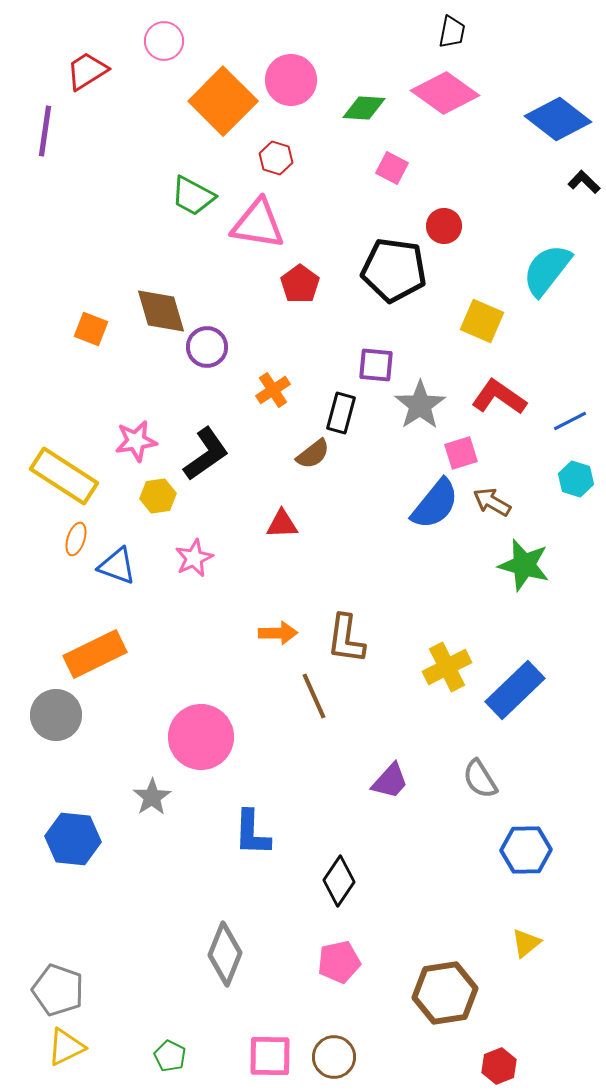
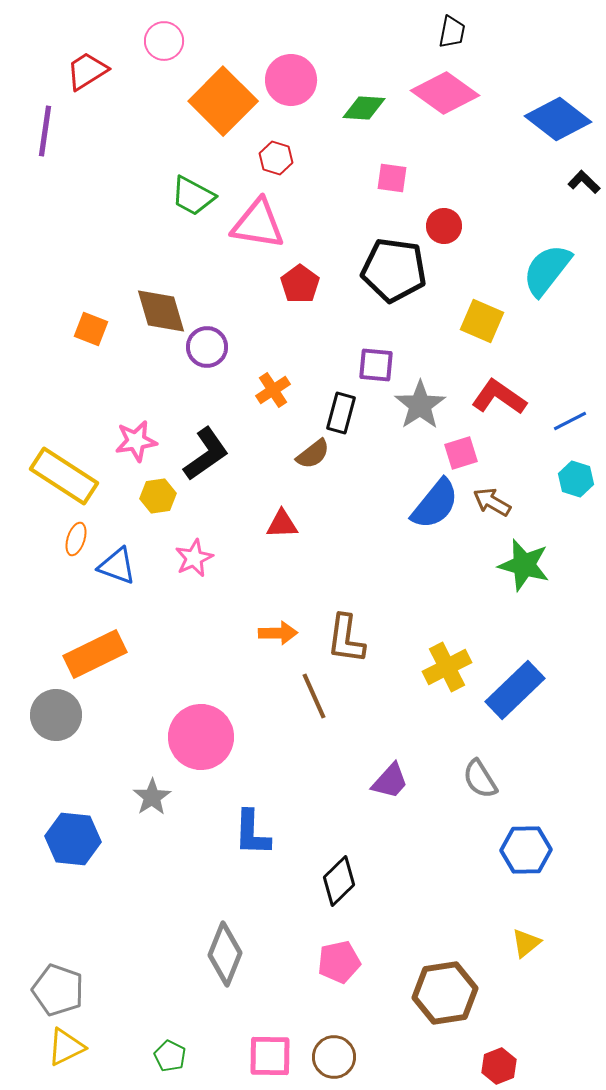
pink square at (392, 168): moved 10 px down; rotated 20 degrees counterclockwise
black diamond at (339, 881): rotated 12 degrees clockwise
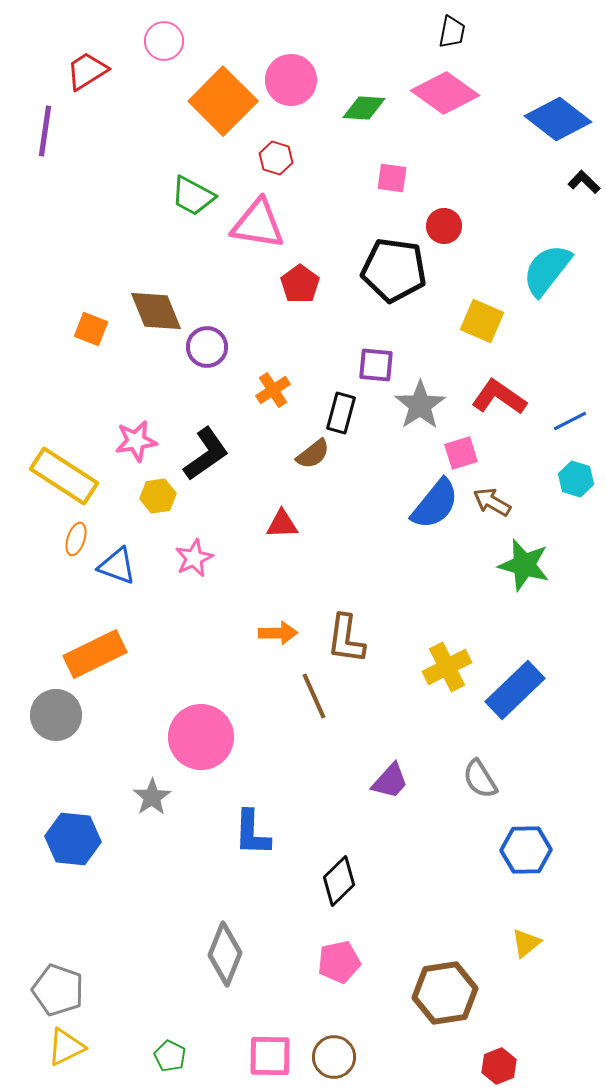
brown diamond at (161, 311): moved 5 px left; rotated 6 degrees counterclockwise
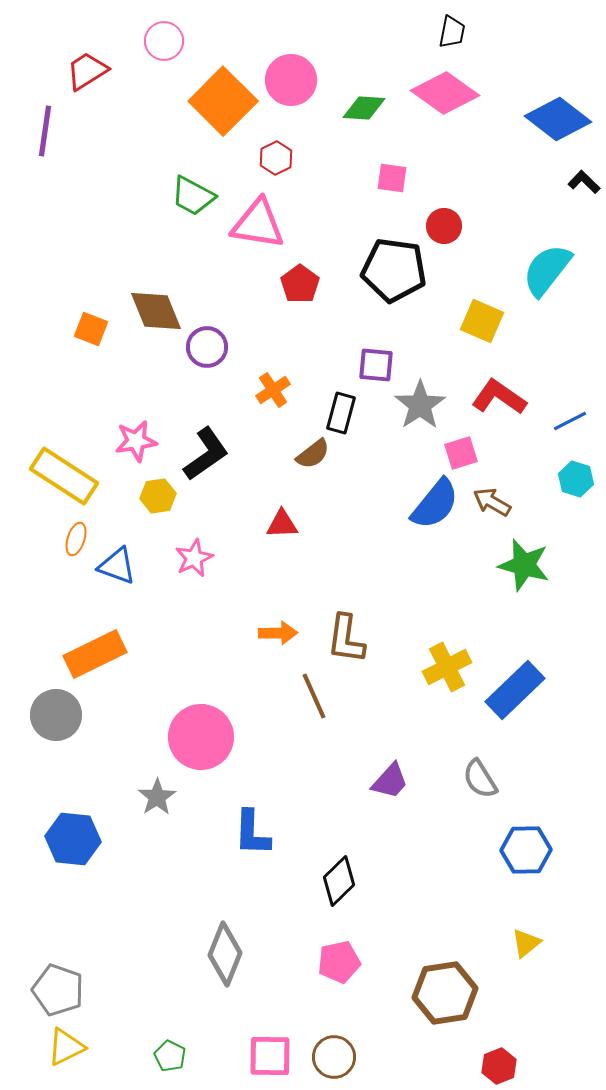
red hexagon at (276, 158): rotated 16 degrees clockwise
gray star at (152, 797): moved 5 px right
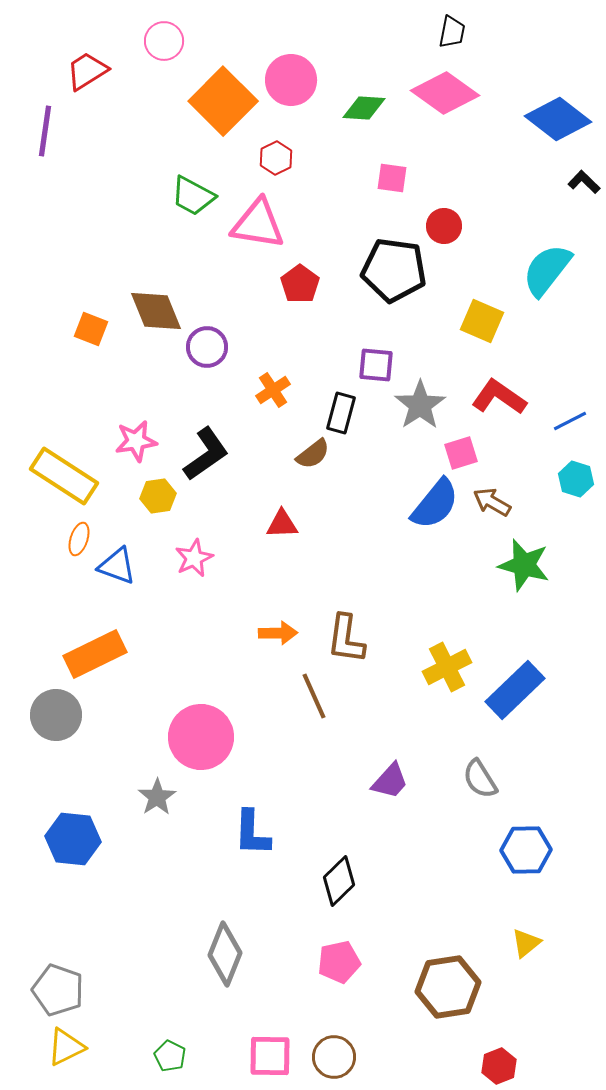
orange ellipse at (76, 539): moved 3 px right
brown hexagon at (445, 993): moved 3 px right, 6 px up
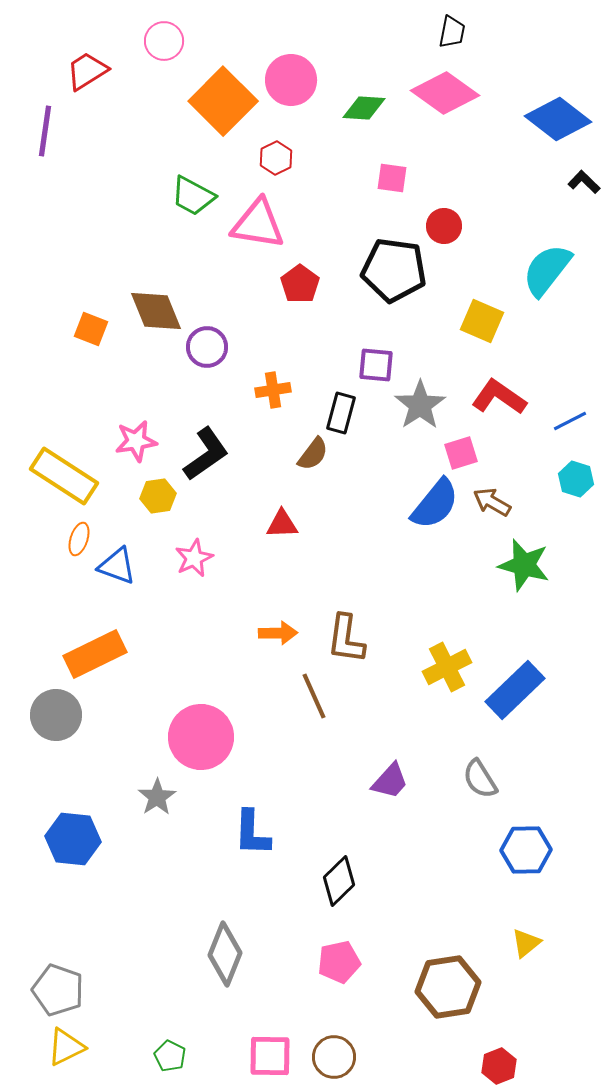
orange cross at (273, 390): rotated 24 degrees clockwise
brown semicircle at (313, 454): rotated 15 degrees counterclockwise
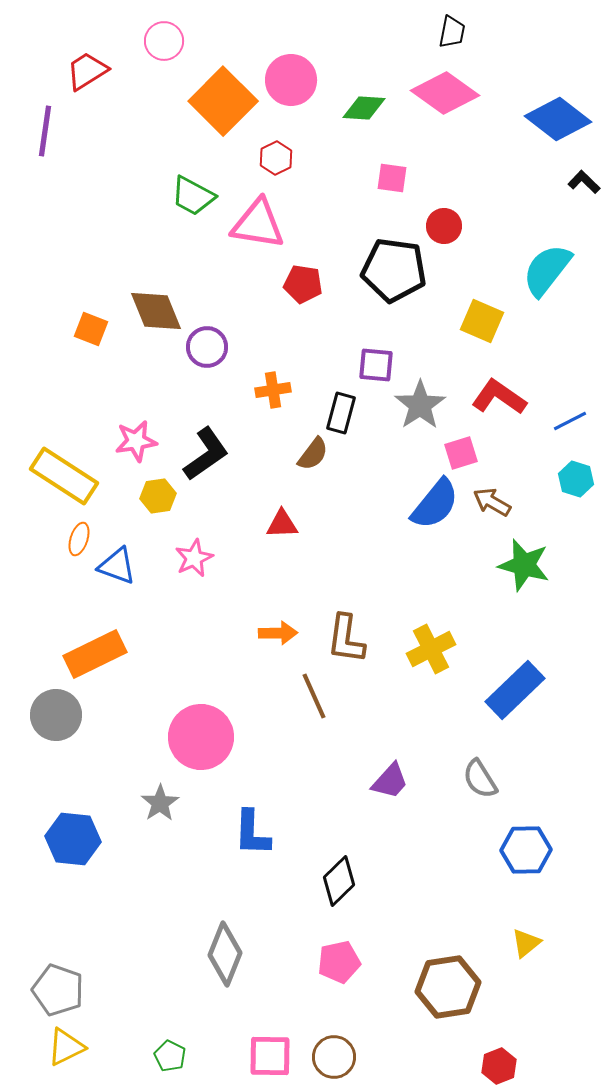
red pentagon at (300, 284): moved 3 px right; rotated 27 degrees counterclockwise
yellow cross at (447, 667): moved 16 px left, 18 px up
gray star at (157, 797): moved 3 px right, 6 px down
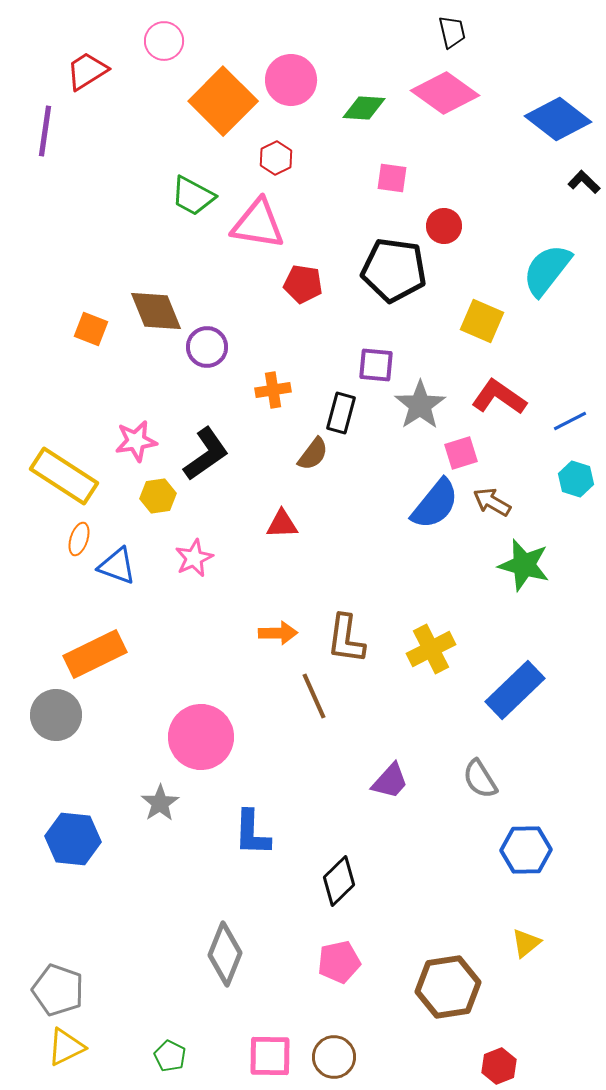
black trapezoid at (452, 32): rotated 24 degrees counterclockwise
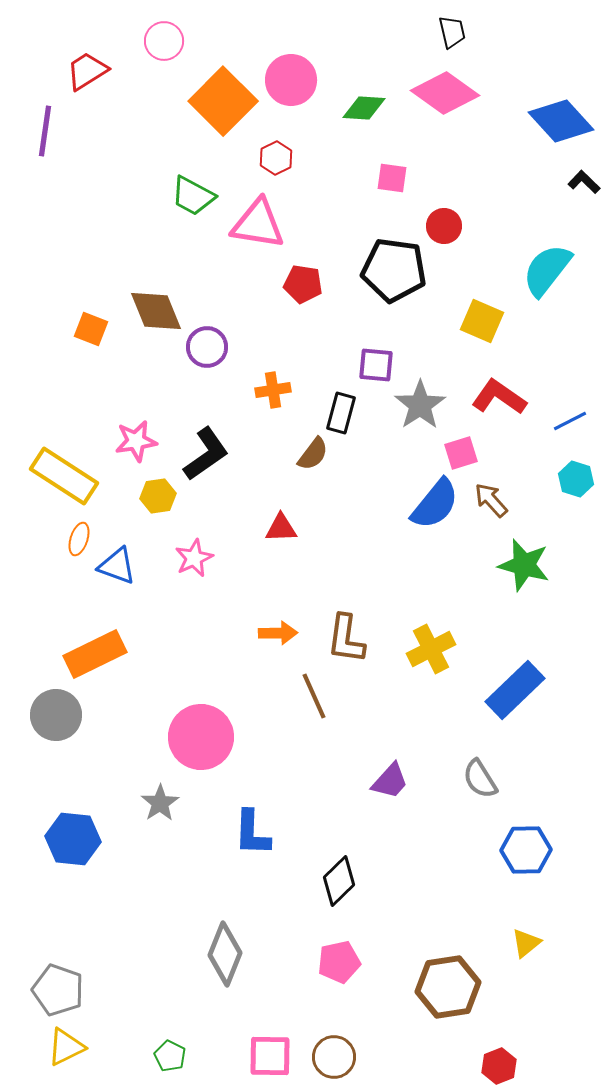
blue diamond at (558, 119): moved 3 px right, 2 px down; rotated 10 degrees clockwise
brown arrow at (492, 502): moved 1 px left, 2 px up; rotated 18 degrees clockwise
red triangle at (282, 524): moved 1 px left, 4 px down
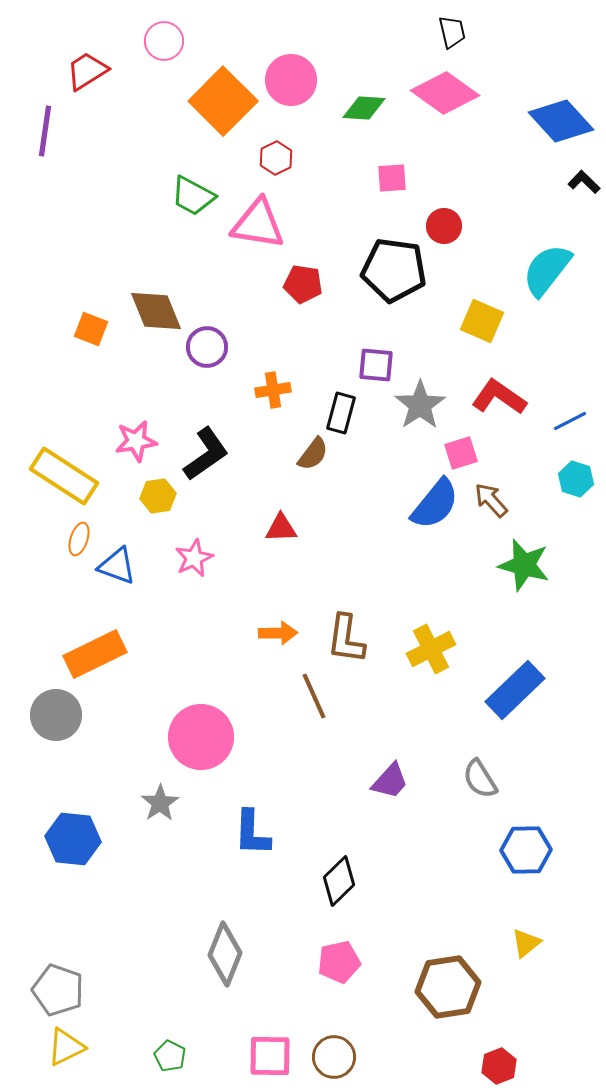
pink square at (392, 178): rotated 12 degrees counterclockwise
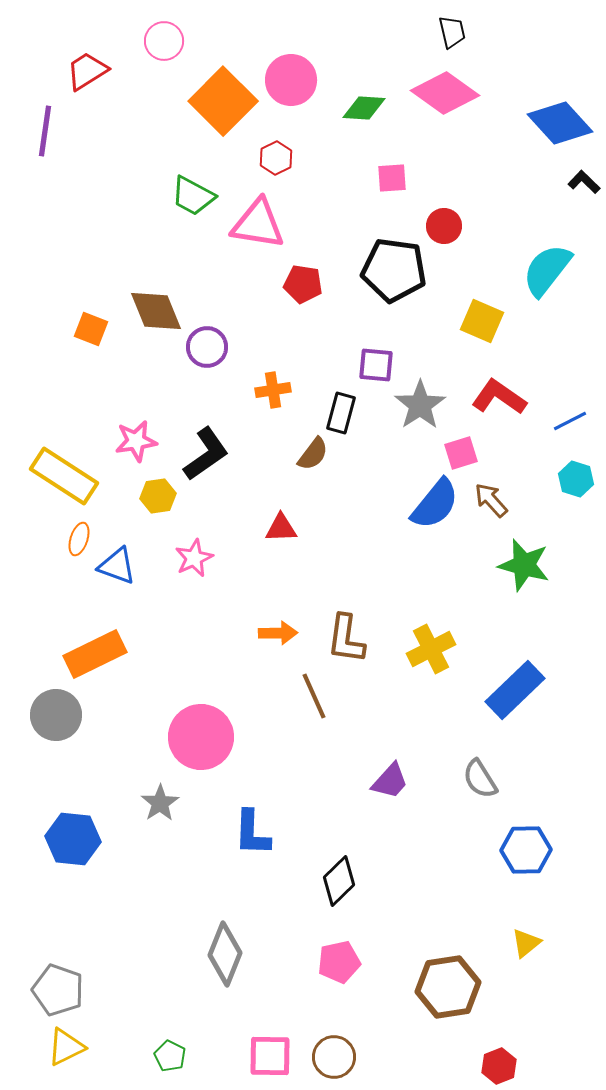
blue diamond at (561, 121): moved 1 px left, 2 px down
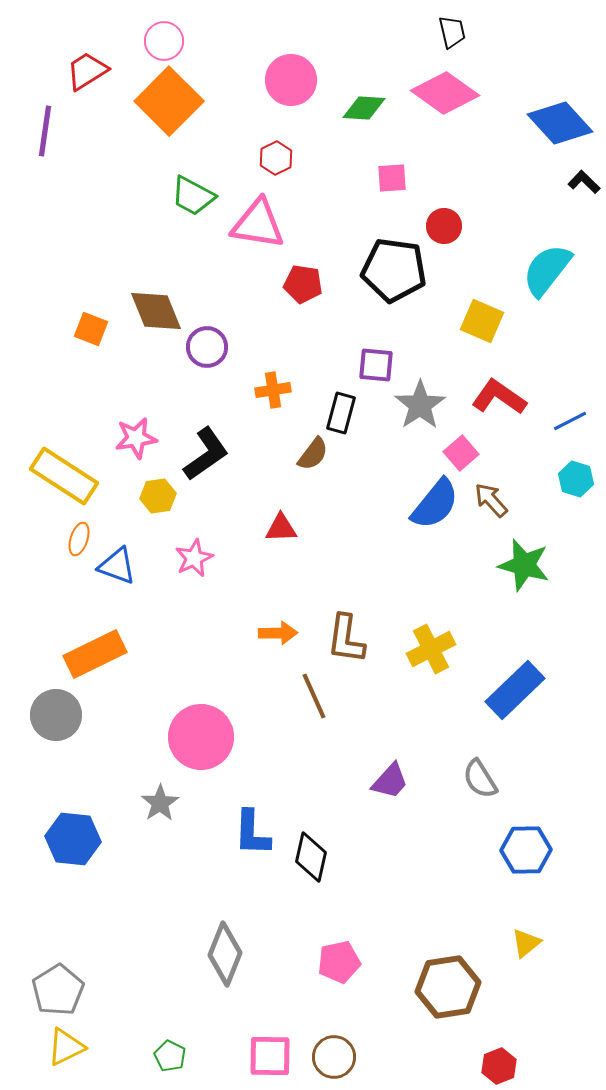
orange square at (223, 101): moved 54 px left
pink star at (136, 441): moved 3 px up
pink square at (461, 453): rotated 24 degrees counterclockwise
black diamond at (339, 881): moved 28 px left, 24 px up; rotated 33 degrees counterclockwise
gray pentagon at (58, 990): rotated 21 degrees clockwise
